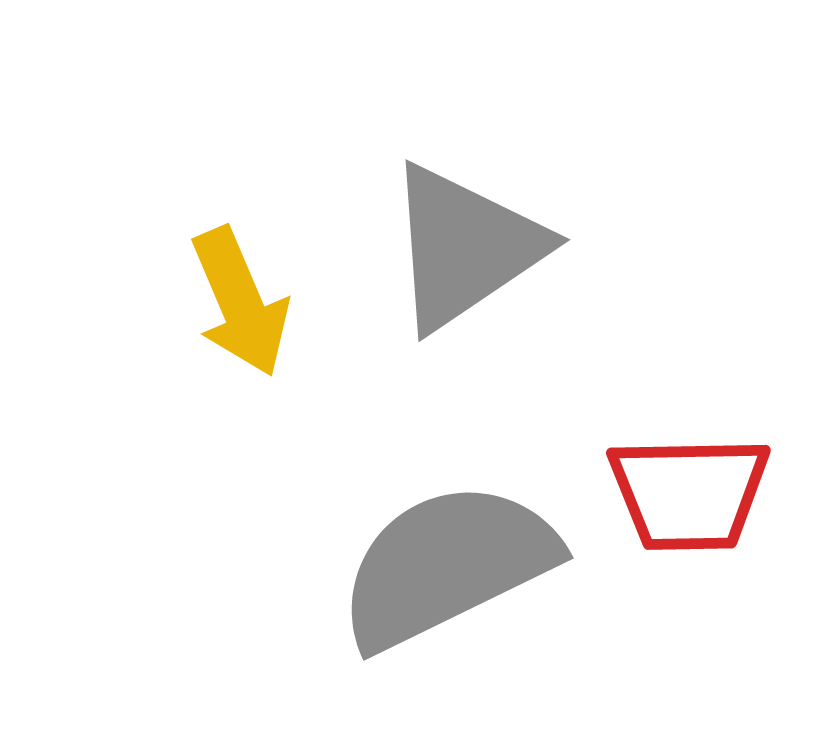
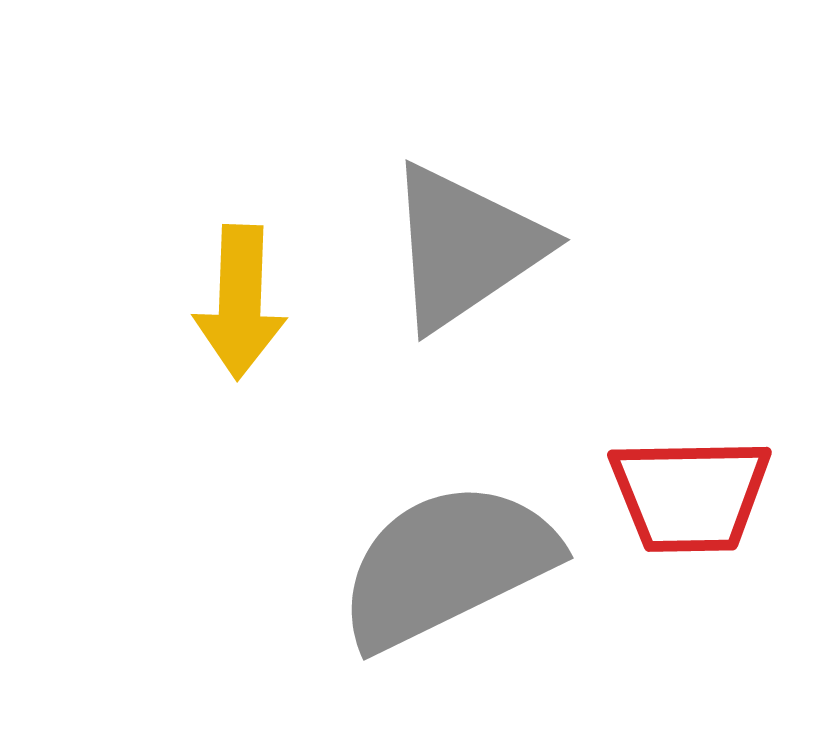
yellow arrow: rotated 25 degrees clockwise
red trapezoid: moved 1 px right, 2 px down
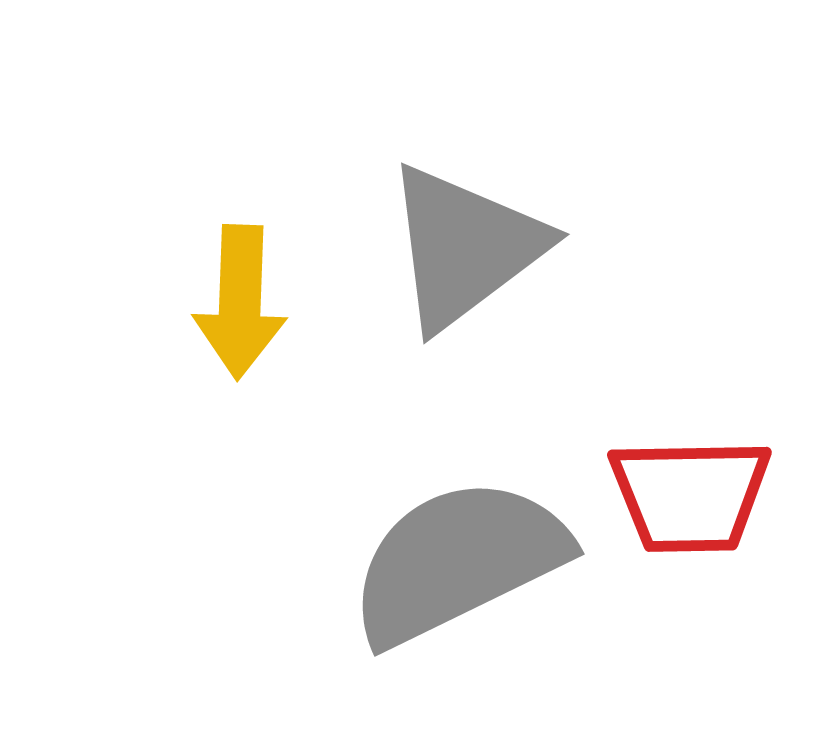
gray triangle: rotated 3 degrees counterclockwise
gray semicircle: moved 11 px right, 4 px up
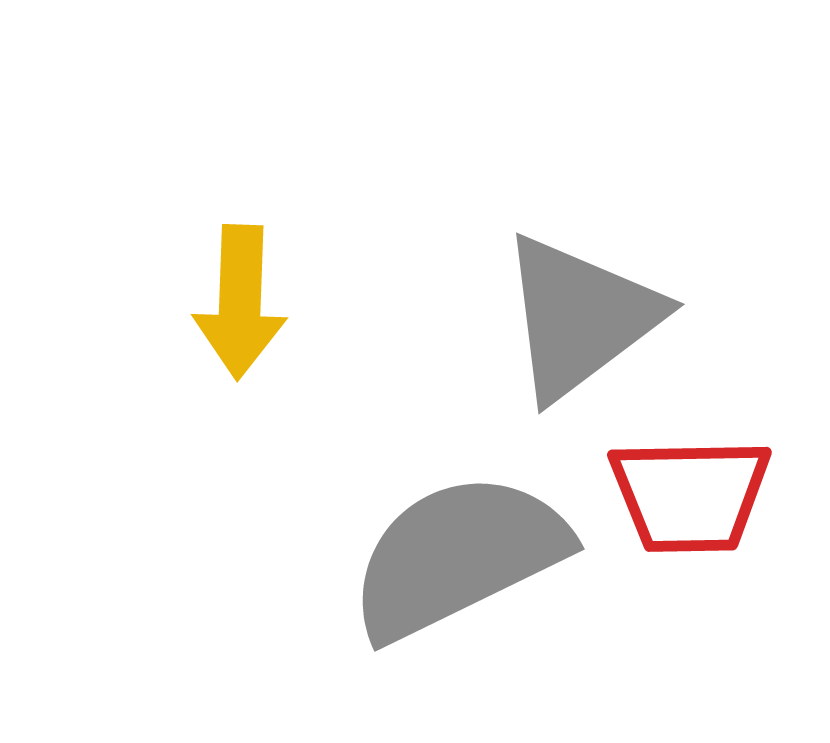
gray triangle: moved 115 px right, 70 px down
gray semicircle: moved 5 px up
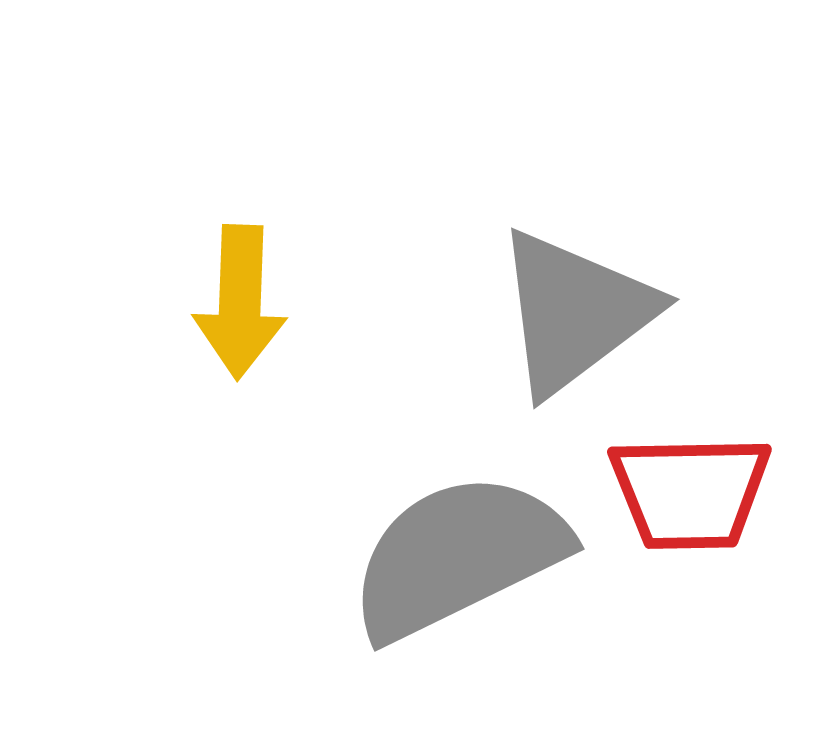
gray triangle: moved 5 px left, 5 px up
red trapezoid: moved 3 px up
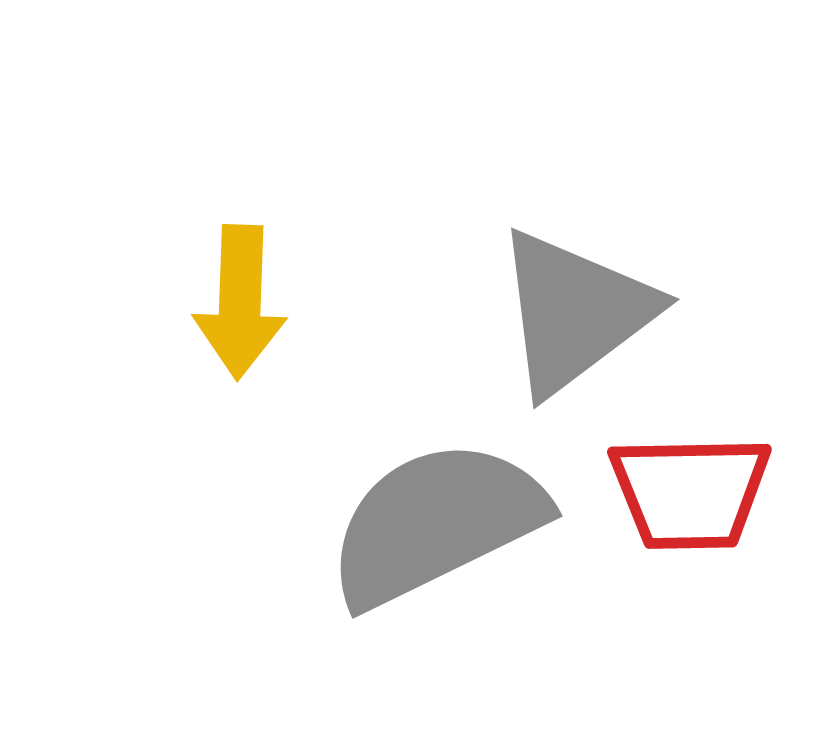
gray semicircle: moved 22 px left, 33 px up
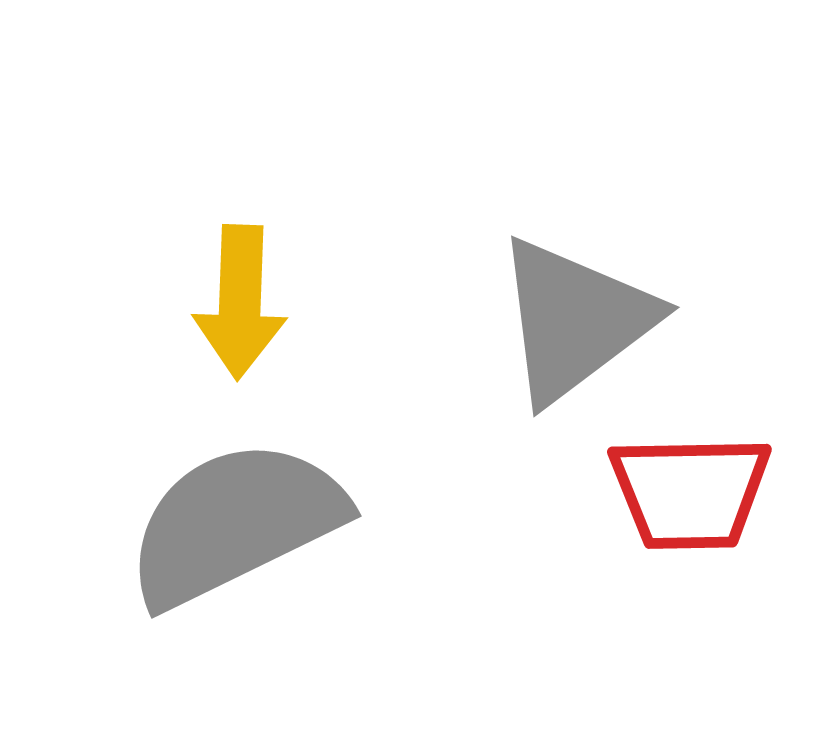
gray triangle: moved 8 px down
gray semicircle: moved 201 px left
